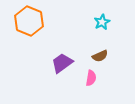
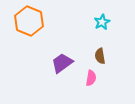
brown semicircle: rotated 105 degrees clockwise
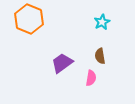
orange hexagon: moved 2 px up
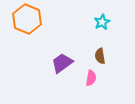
orange hexagon: moved 2 px left
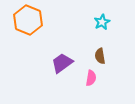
orange hexagon: moved 1 px right, 1 px down
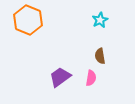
cyan star: moved 2 px left, 2 px up
purple trapezoid: moved 2 px left, 14 px down
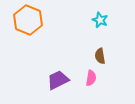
cyan star: rotated 21 degrees counterclockwise
purple trapezoid: moved 2 px left, 3 px down; rotated 10 degrees clockwise
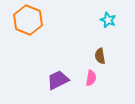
cyan star: moved 8 px right
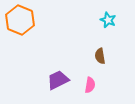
orange hexagon: moved 8 px left
pink semicircle: moved 1 px left, 7 px down
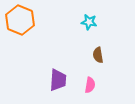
cyan star: moved 19 px left, 2 px down; rotated 14 degrees counterclockwise
brown semicircle: moved 2 px left, 1 px up
purple trapezoid: rotated 120 degrees clockwise
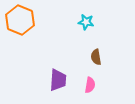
cyan star: moved 3 px left
brown semicircle: moved 2 px left, 2 px down
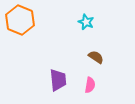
cyan star: rotated 14 degrees clockwise
brown semicircle: rotated 133 degrees clockwise
purple trapezoid: rotated 10 degrees counterclockwise
